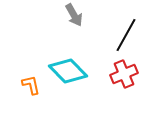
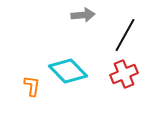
gray arrow: moved 9 px right; rotated 65 degrees counterclockwise
black line: moved 1 px left
orange L-shape: moved 1 px right, 1 px down; rotated 20 degrees clockwise
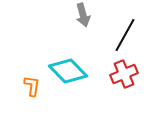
gray arrow: rotated 80 degrees clockwise
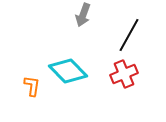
gray arrow: rotated 35 degrees clockwise
black line: moved 4 px right
